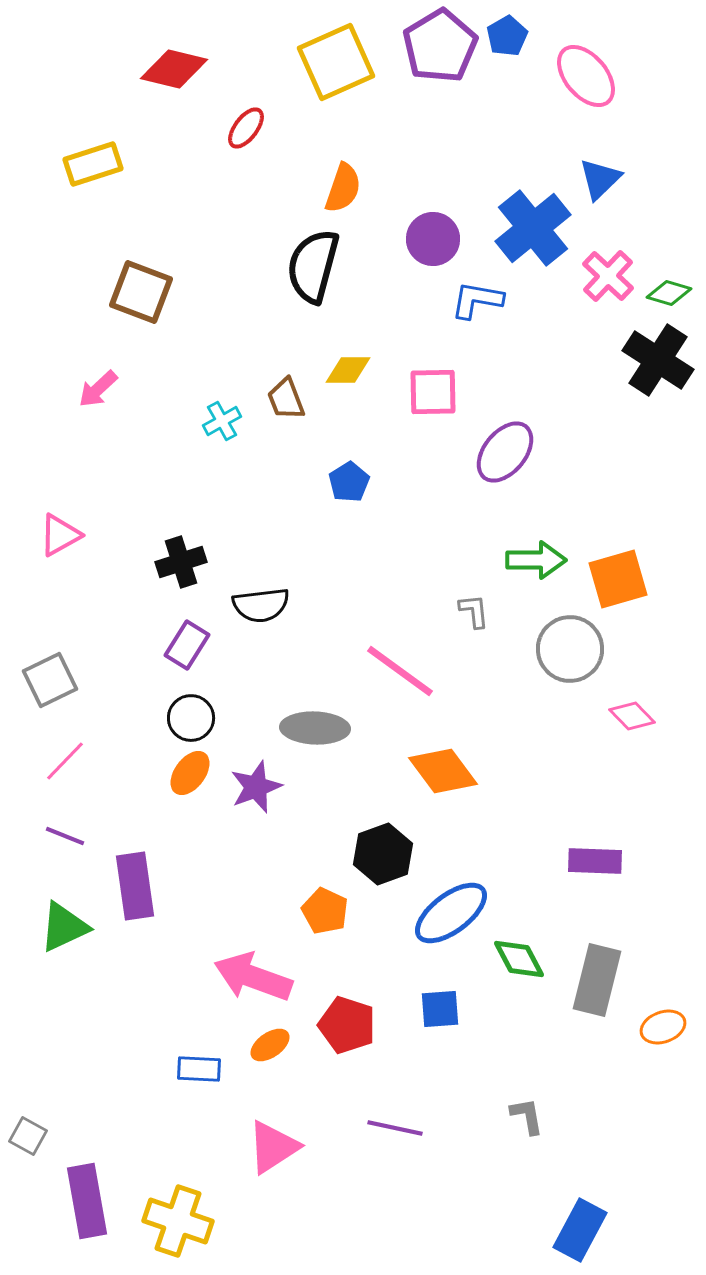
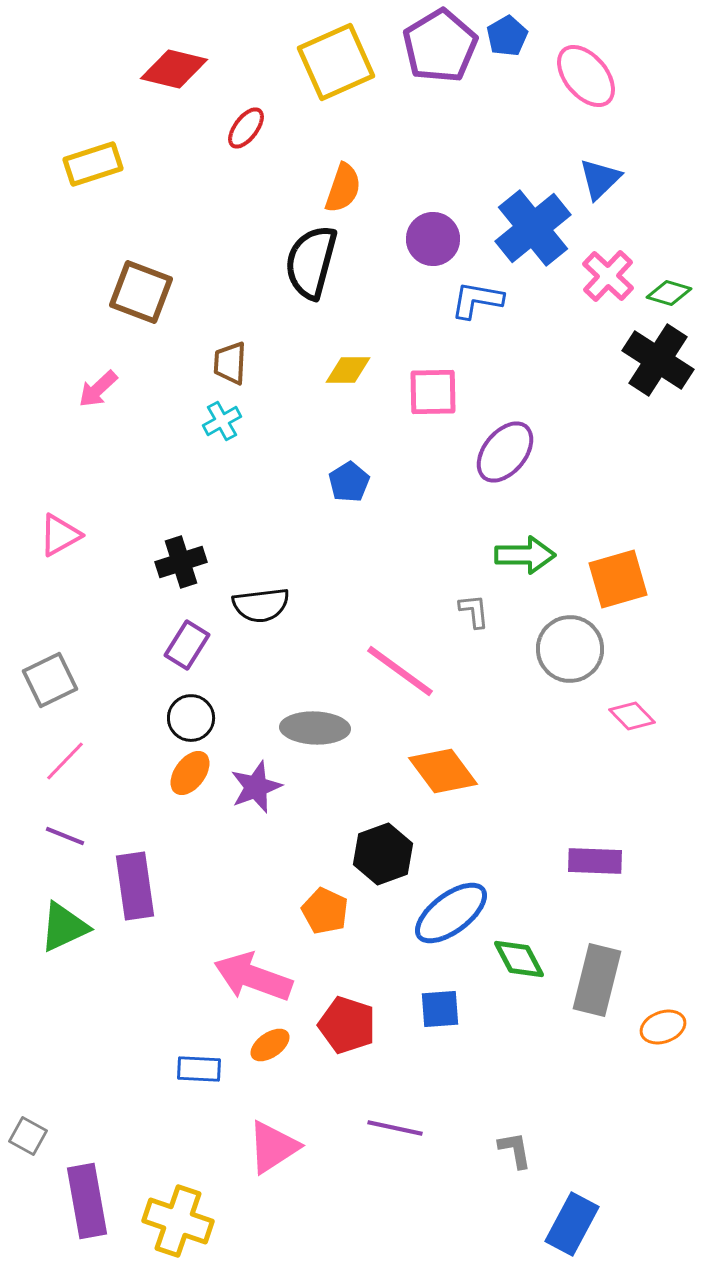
black semicircle at (313, 266): moved 2 px left, 4 px up
brown trapezoid at (286, 399): moved 56 px left, 36 px up; rotated 24 degrees clockwise
green arrow at (536, 560): moved 11 px left, 5 px up
gray L-shape at (527, 1116): moved 12 px left, 34 px down
blue rectangle at (580, 1230): moved 8 px left, 6 px up
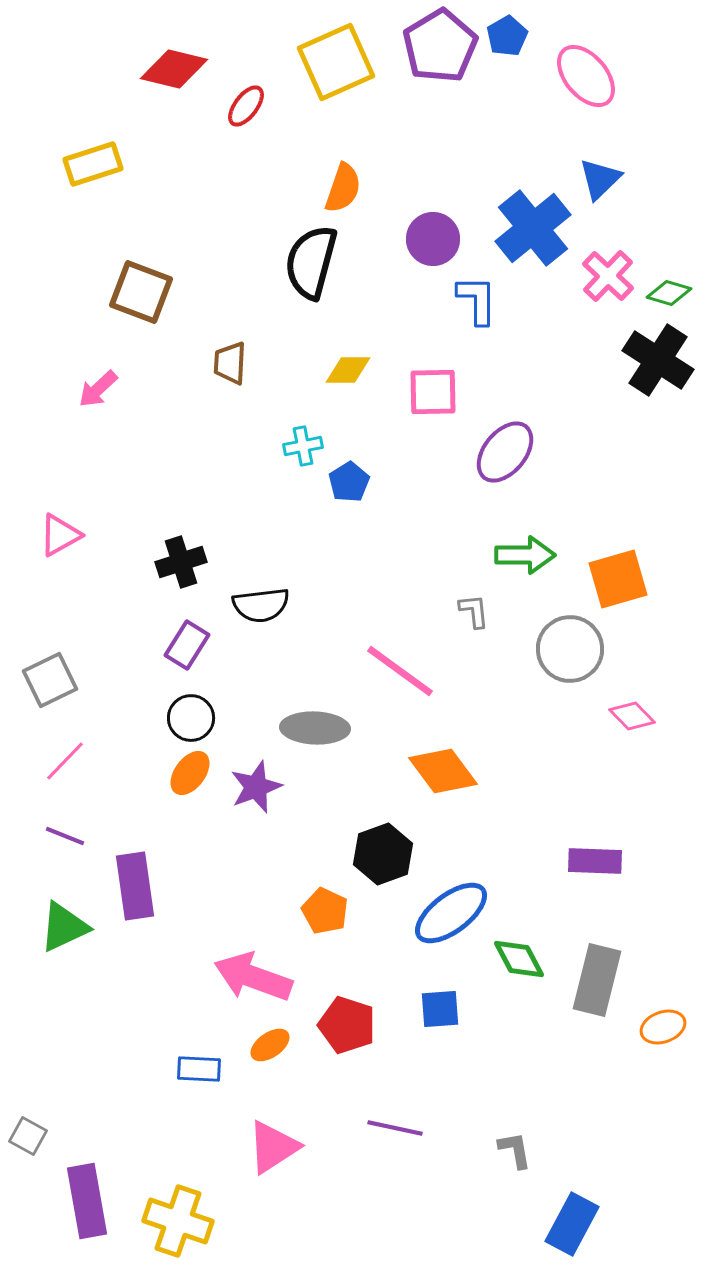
red ellipse at (246, 128): moved 22 px up
blue L-shape at (477, 300): rotated 80 degrees clockwise
cyan cross at (222, 421): moved 81 px right, 25 px down; rotated 18 degrees clockwise
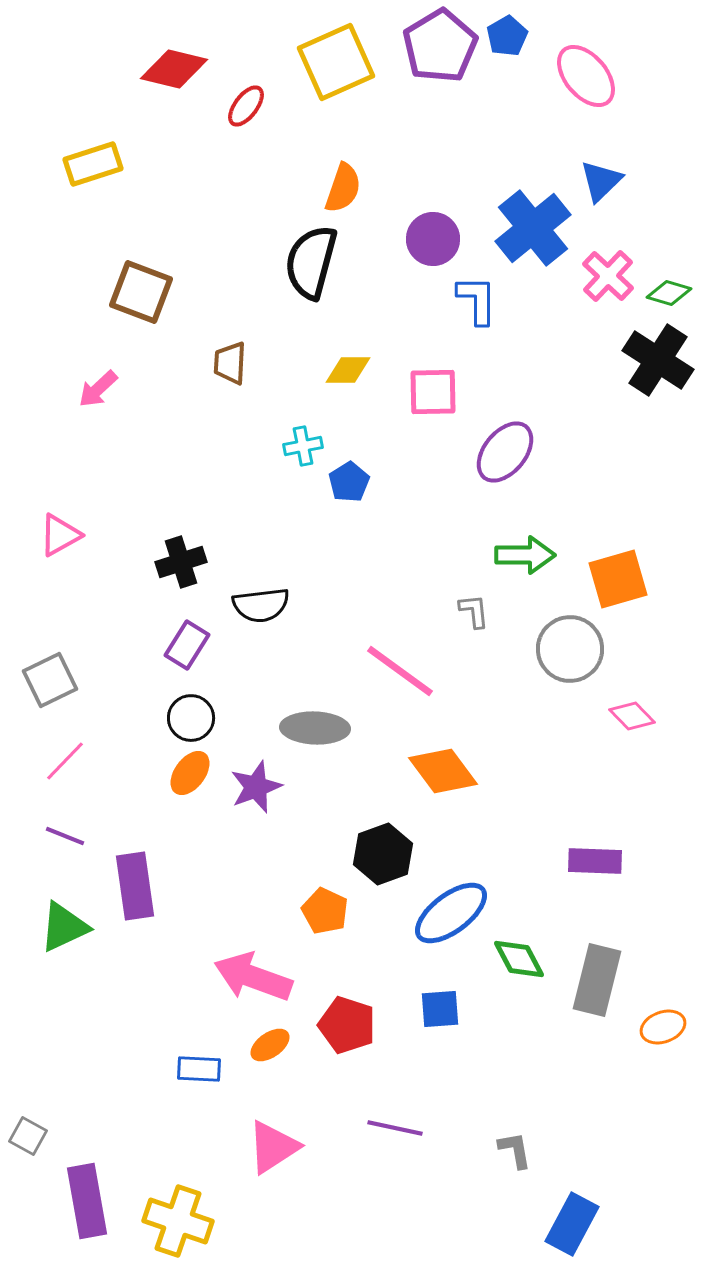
blue triangle at (600, 179): moved 1 px right, 2 px down
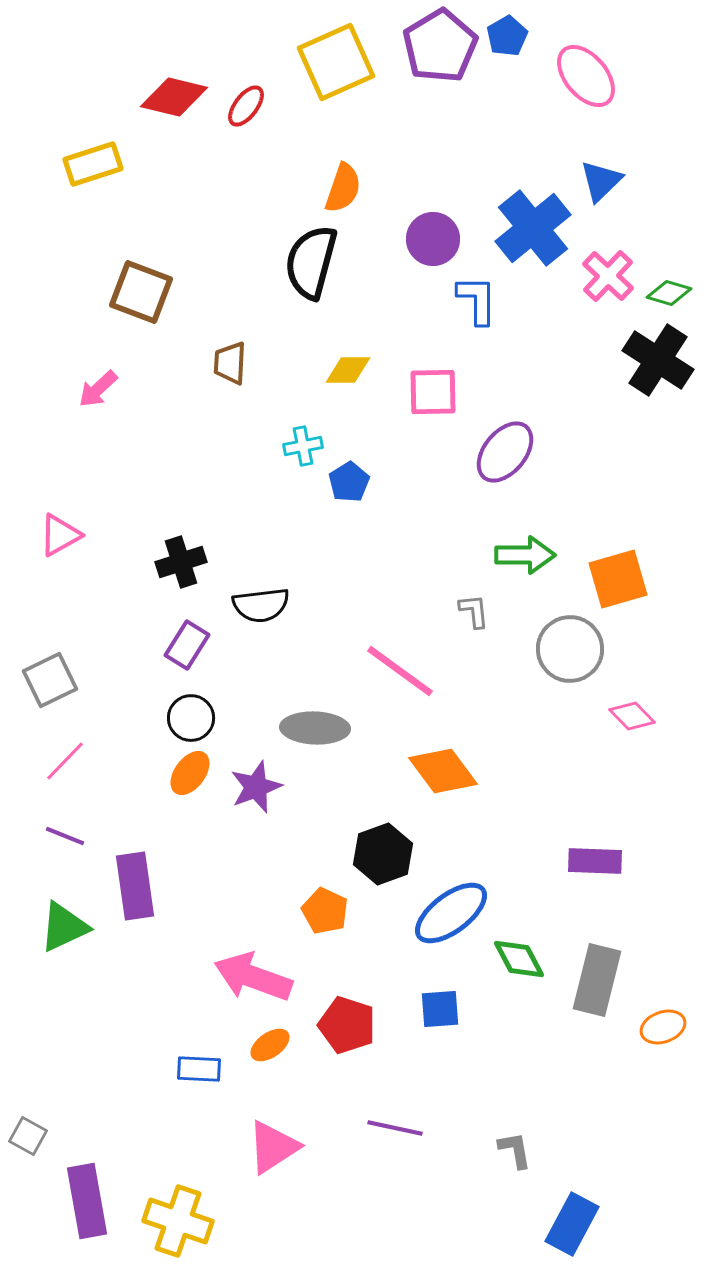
red diamond at (174, 69): moved 28 px down
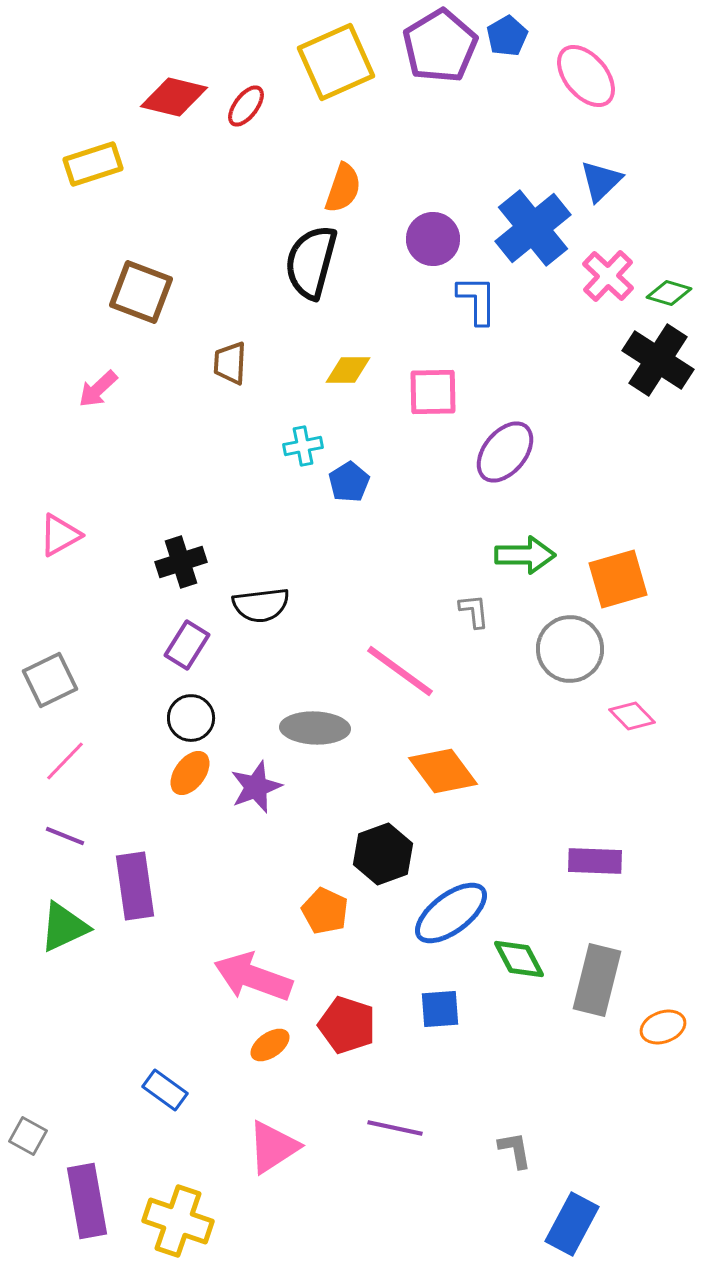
blue rectangle at (199, 1069): moved 34 px left, 21 px down; rotated 33 degrees clockwise
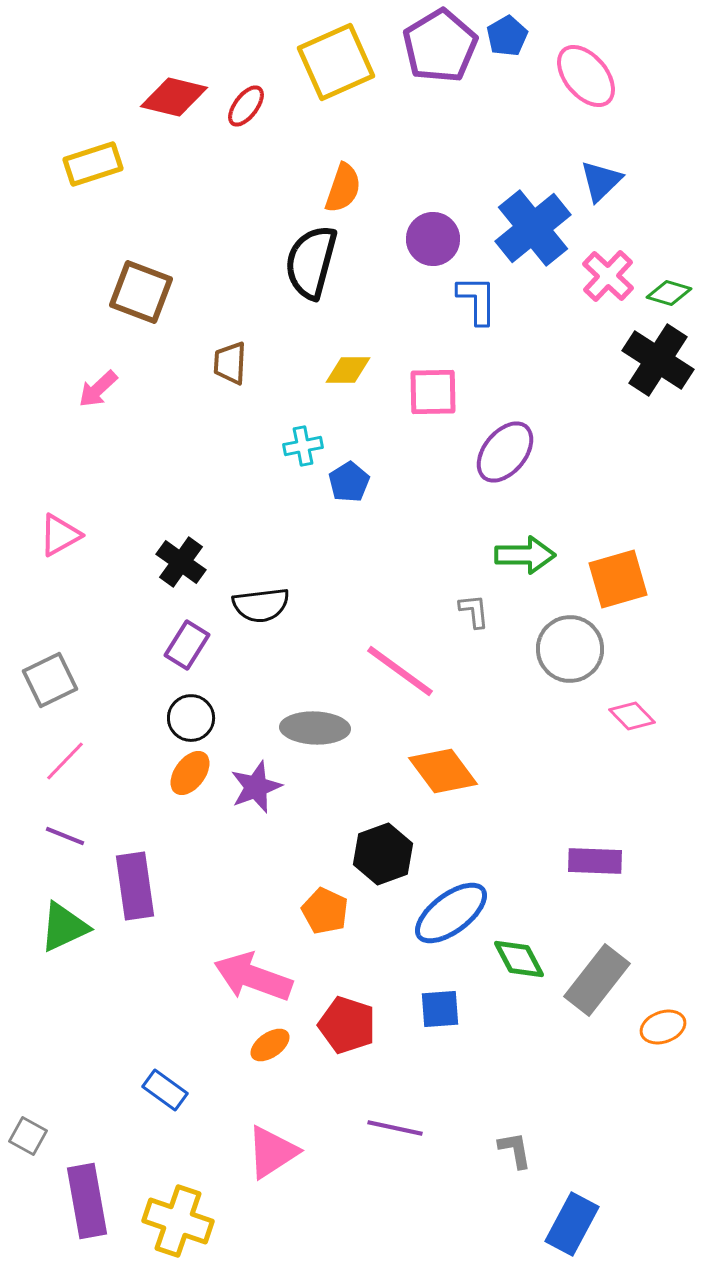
black cross at (181, 562): rotated 36 degrees counterclockwise
gray rectangle at (597, 980): rotated 24 degrees clockwise
pink triangle at (273, 1147): moved 1 px left, 5 px down
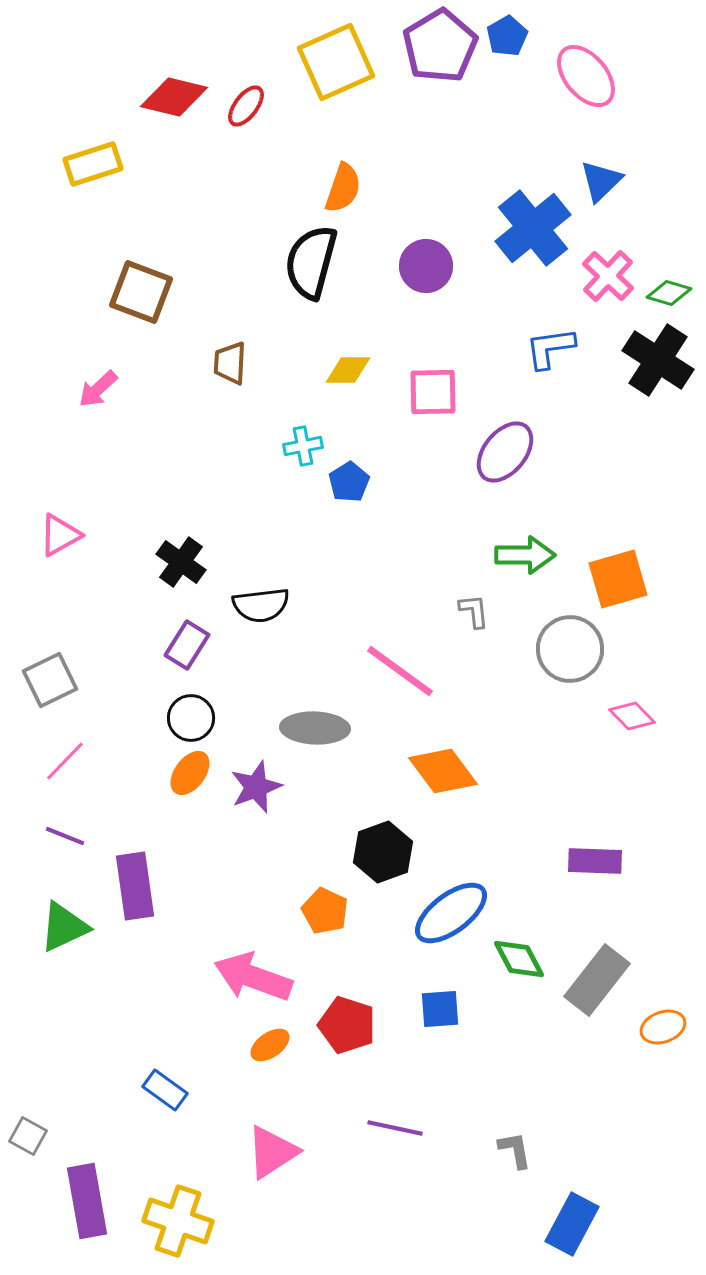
purple circle at (433, 239): moved 7 px left, 27 px down
blue L-shape at (477, 300): moved 73 px right, 48 px down; rotated 98 degrees counterclockwise
black hexagon at (383, 854): moved 2 px up
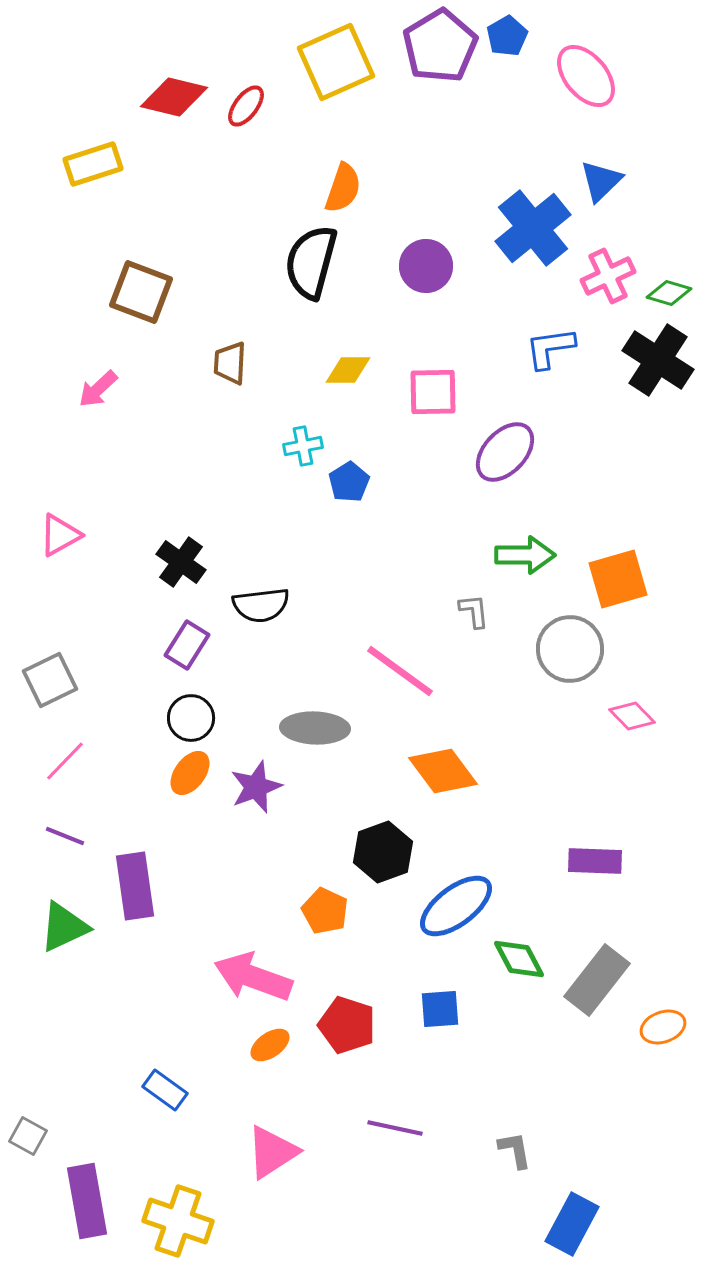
pink cross at (608, 276): rotated 22 degrees clockwise
purple ellipse at (505, 452): rotated 4 degrees clockwise
blue ellipse at (451, 913): moved 5 px right, 7 px up
